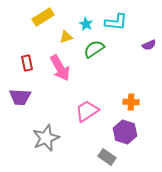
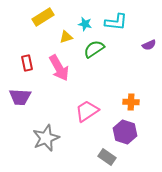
cyan star: moved 1 px left; rotated 16 degrees counterclockwise
pink arrow: moved 1 px left
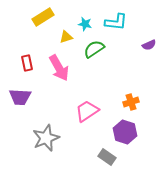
orange cross: rotated 21 degrees counterclockwise
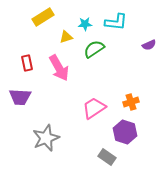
cyan star: rotated 16 degrees counterclockwise
pink trapezoid: moved 7 px right, 3 px up
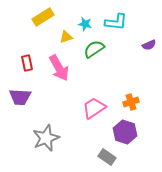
cyan star: rotated 16 degrees clockwise
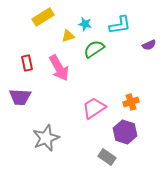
cyan L-shape: moved 4 px right, 3 px down; rotated 15 degrees counterclockwise
yellow triangle: moved 2 px right, 1 px up
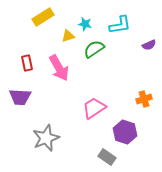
orange cross: moved 13 px right, 3 px up
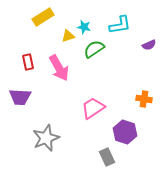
cyan star: moved 1 px left, 3 px down
red rectangle: moved 1 px right, 1 px up
orange cross: rotated 28 degrees clockwise
pink trapezoid: moved 1 px left
gray rectangle: rotated 30 degrees clockwise
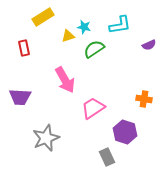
red rectangle: moved 4 px left, 14 px up
pink arrow: moved 6 px right, 12 px down
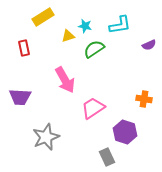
cyan star: moved 1 px right, 1 px up
gray star: moved 1 px up
